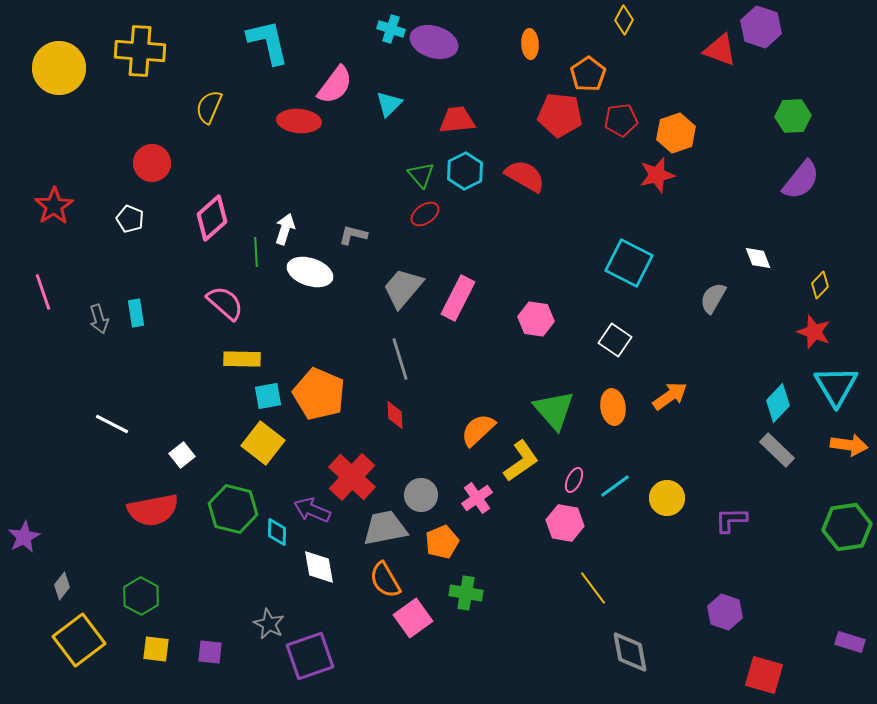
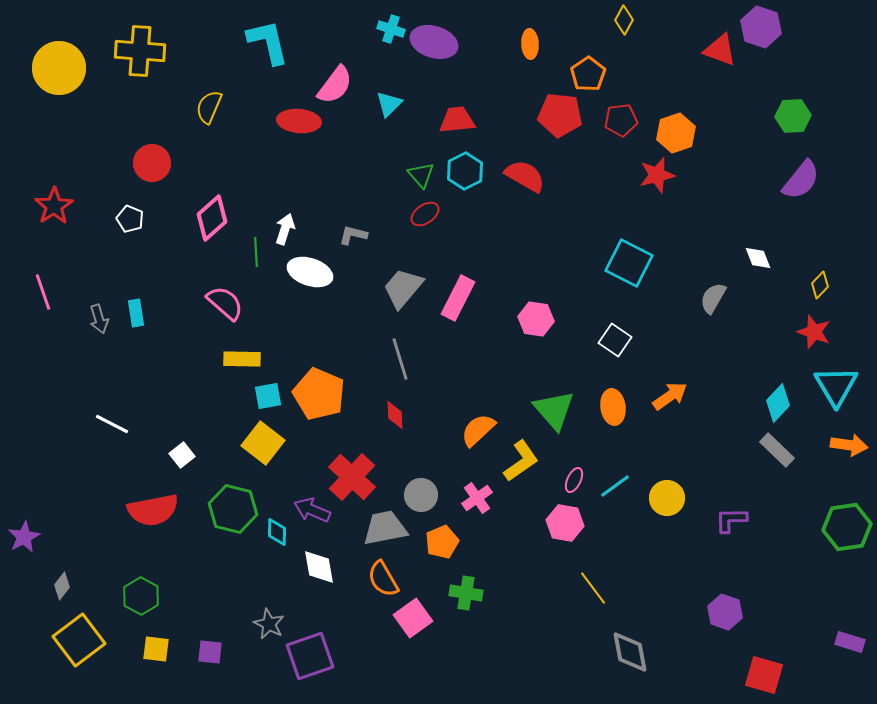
orange semicircle at (385, 580): moved 2 px left, 1 px up
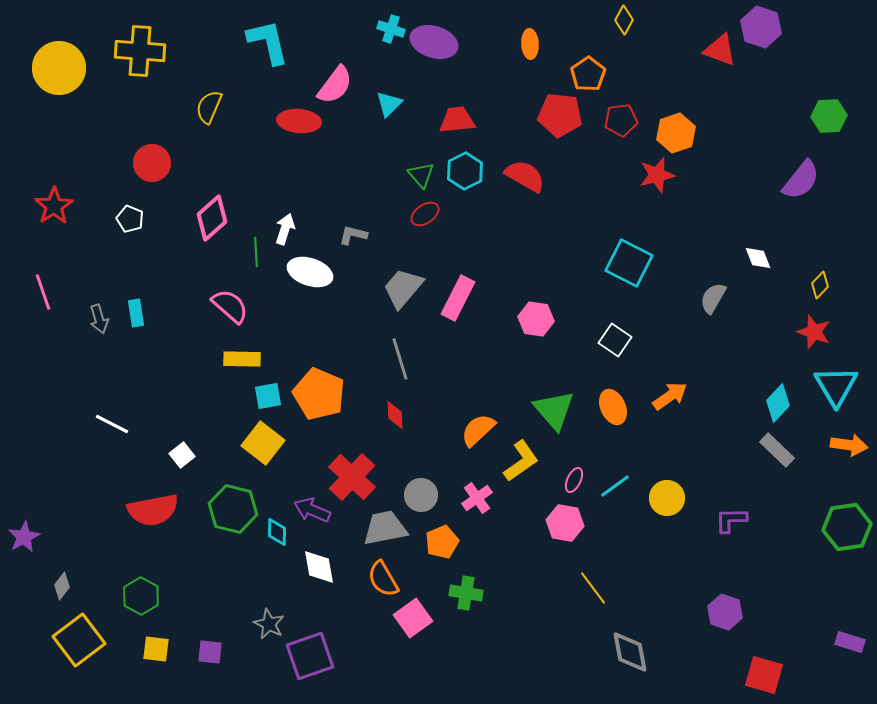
green hexagon at (793, 116): moved 36 px right
pink semicircle at (225, 303): moved 5 px right, 3 px down
orange ellipse at (613, 407): rotated 16 degrees counterclockwise
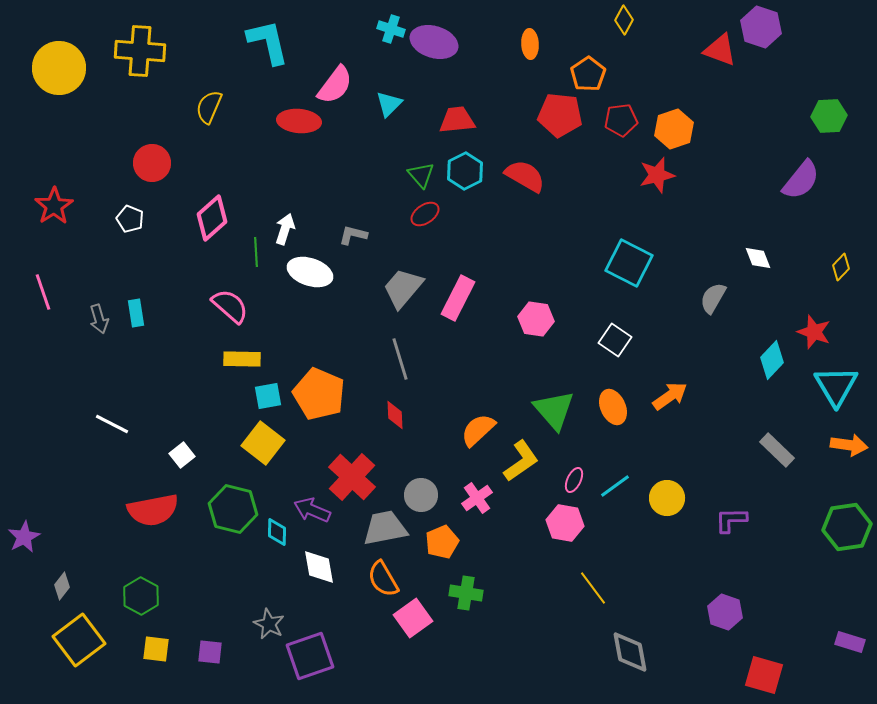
orange hexagon at (676, 133): moved 2 px left, 4 px up
yellow diamond at (820, 285): moved 21 px right, 18 px up
cyan diamond at (778, 403): moved 6 px left, 43 px up
